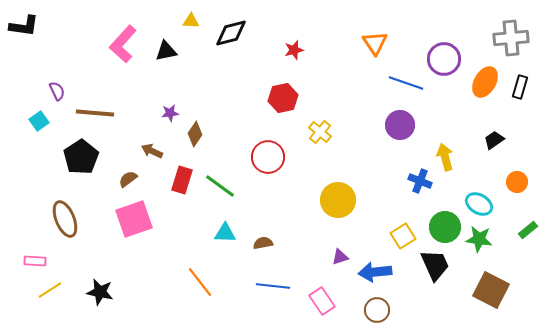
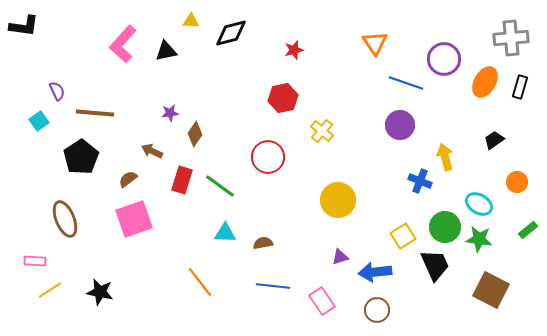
yellow cross at (320, 132): moved 2 px right, 1 px up
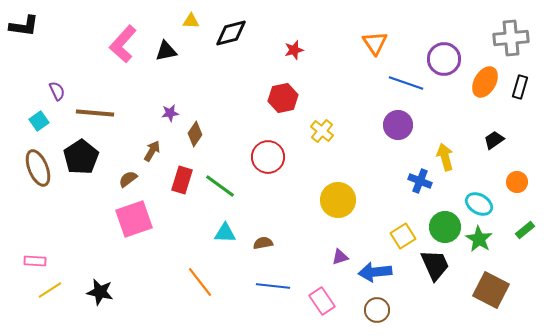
purple circle at (400, 125): moved 2 px left
brown arrow at (152, 151): rotated 95 degrees clockwise
brown ellipse at (65, 219): moved 27 px left, 51 px up
green rectangle at (528, 230): moved 3 px left
green star at (479, 239): rotated 24 degrees clockwise
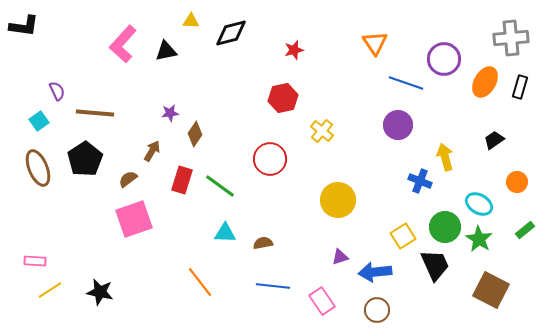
black pentagon at (81, 157): moved 4 px right, 2 px down
red circle at (268, 157): moved 2 px right, 2 px down
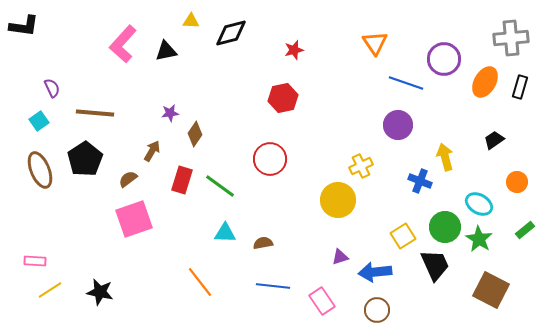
purple semicircle at (57, 91): moved 5 px left, 3 px up
yellow cross at (322, 131): moved 39 px right, 35 px down; rotated 25 degrees clockwise
brown ellipse at (38, 168): moved 2 px right, 2 px down
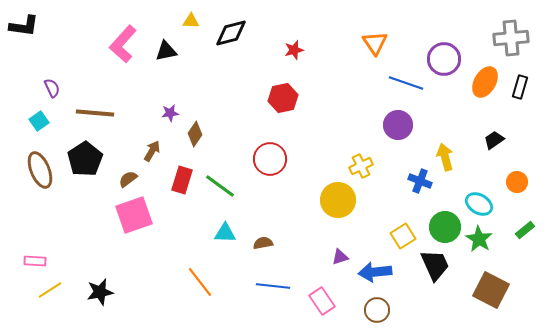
pink square at (134, 219): moved 4 px up
black star at (100, 292): rotated 24 degrees counterclockwise
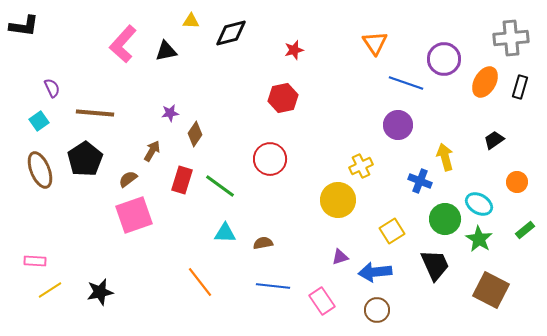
green circle at (445, 227): moved 8 px up
yellow square at (403, 236): moved 11 px left, 5 px up
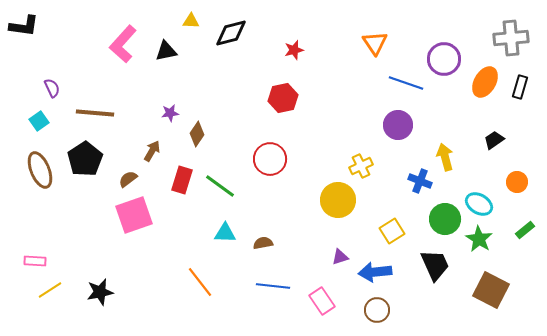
brown diamond at (195, 134): moved 2 px right
